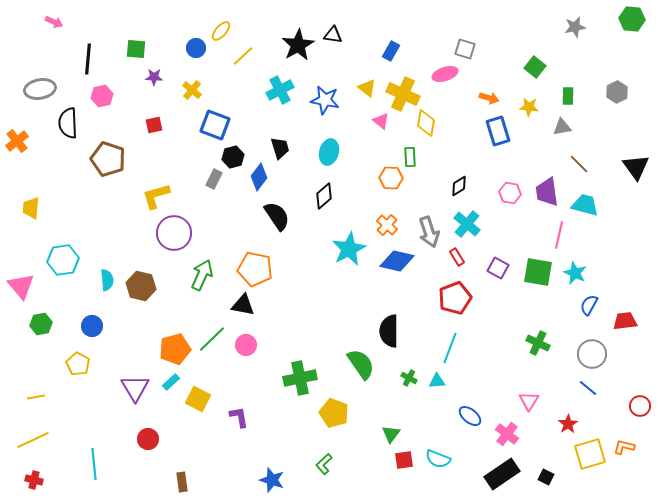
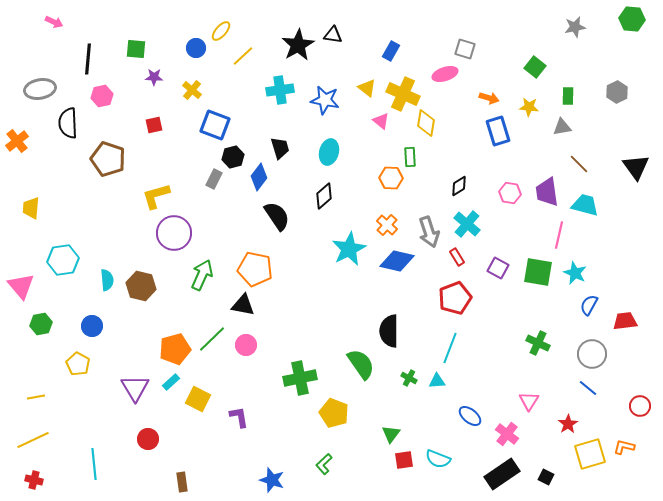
cyan cross at (280, 90): rotated 20 degrees clockwise
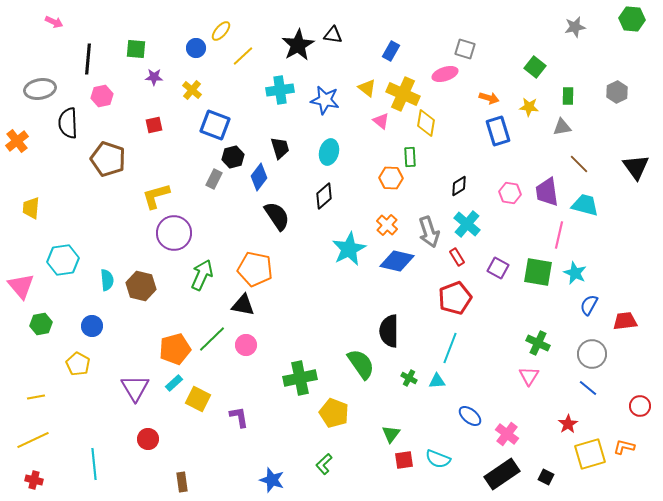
cyan rectangle at (171, 382): moved 3 px right, 1 px down
pink triangle at (529, 401): moved 25 px up
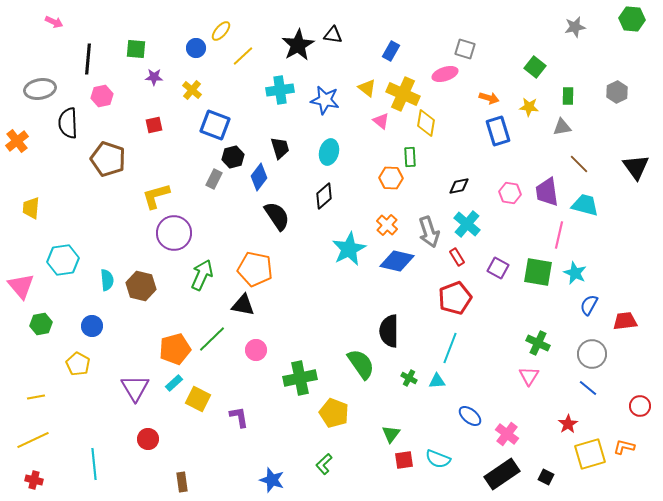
black diamond at (459, 186): rotated 20 degrees clockwise
pink circle at (246, 345): moved 10 px right, 5 px down
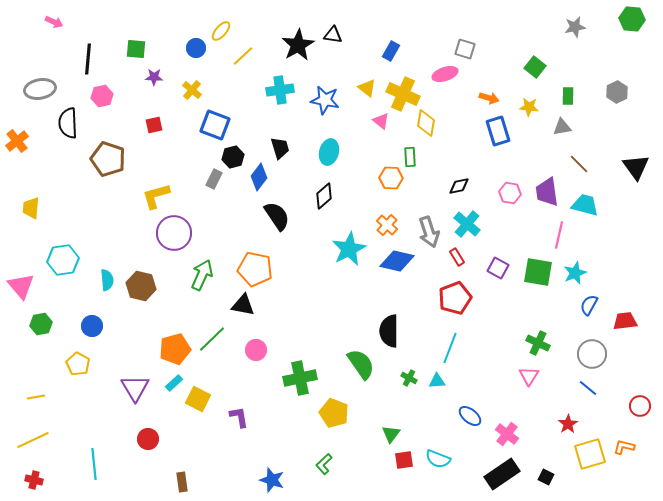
cyan star at (575, 273): rotated 25 degrees clockwise
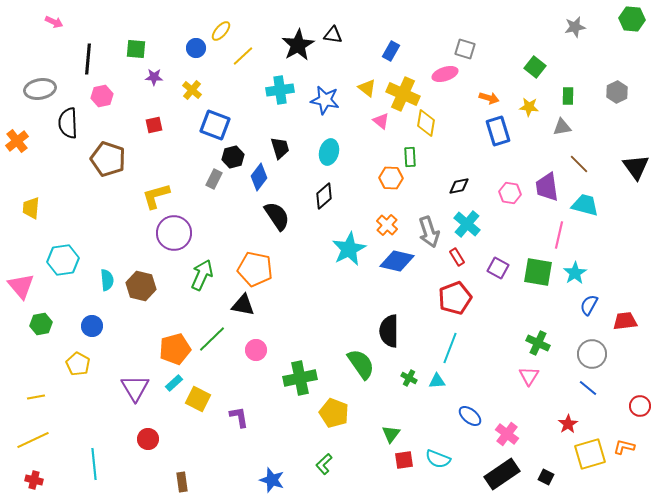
purple trapezoid at (547, 192): moved 5 px up
cyan star at (575, 273): rotated 10 degrees counterclockwise
